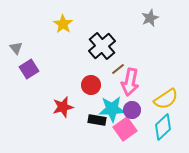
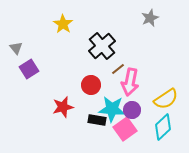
cyan star: rotated 8 degrees clockwise
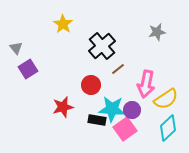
gray star: moved 7 px right, 14 px down; rotated 12 degrees clockwise
purple square: moved 1 px left
pink arrow: moved 16 px right, 2 px down
cyan diamond: moved 5 px right, 1 px down
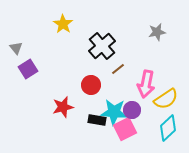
cyan star: moved 2 px right, 3 px down
pink square: rotated 10 degrees clockwise
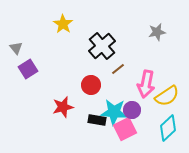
yellow semicircle: moved 1 px right, 3 px up
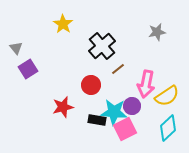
purple circle: moved 4 px up
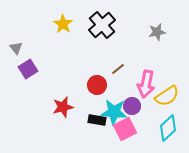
black cross: moved 21 px up
red circle: moved 6 px right
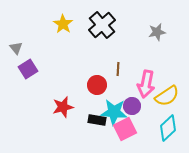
brown line: rotated 48 degrees counterclockwise
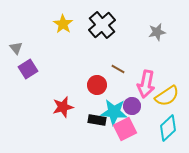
brown line: rotated 64 degrees counterclockwise
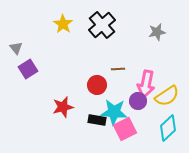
brown line: rotated 32 degrees counterclockwise
purple circle: moved 6 px right, 5 px up
